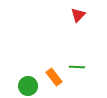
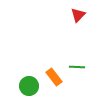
green circle: moved 1 px right
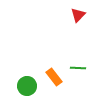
green line: moved 1 px right, 1 px down
green circle: moved 2 px left
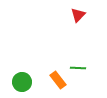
orange rectangle: moved 4 px right, 3 px down
green circle: moved 5 px left, 4 px up
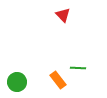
red triangle: moved 15 px left; rotated 28 degrees counterclockwise
green circle: moved 5 px left
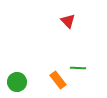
red triangle: moved 5 px right, 6 px down
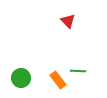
green line: moved 3 px down
green circle: moved 4 px right, 4 px up
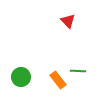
green circle: moved 1 px up
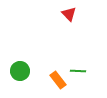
red triangle: moved 1 px right, 7 px up
green circle: moved 1 px left, 6 px up
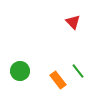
red triangle: moved 4 px right, 8 px down
green line: rotated 49 degrees clockwise
